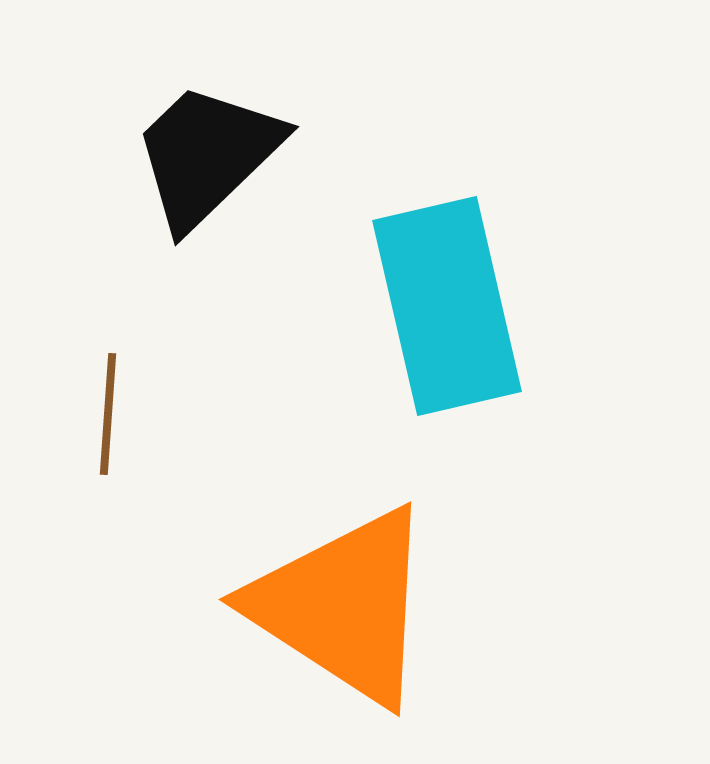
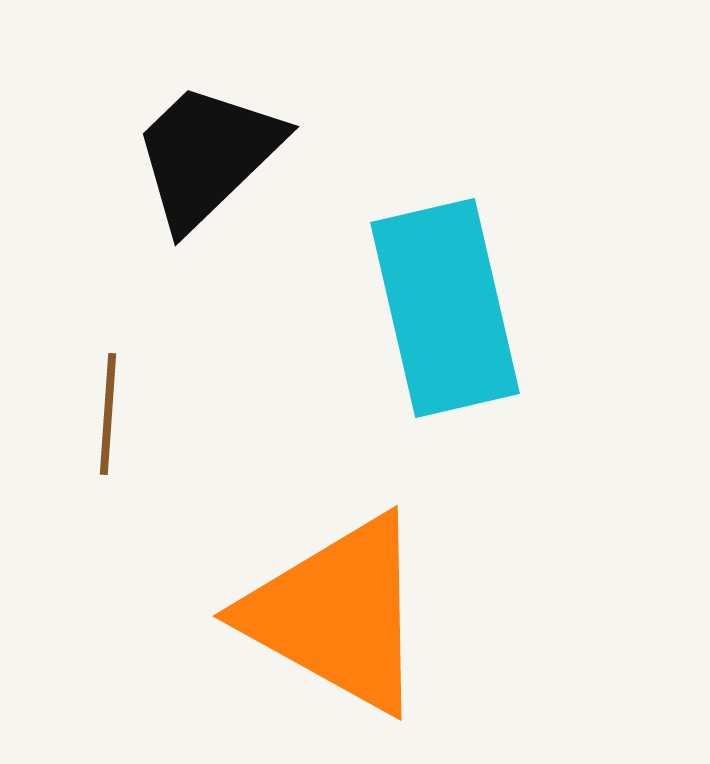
cyan rectangle: moved 2 px left, 2 px down
orange triangle: moved 6 px left, 8 px down; rotated 4 degrees counterclockwise
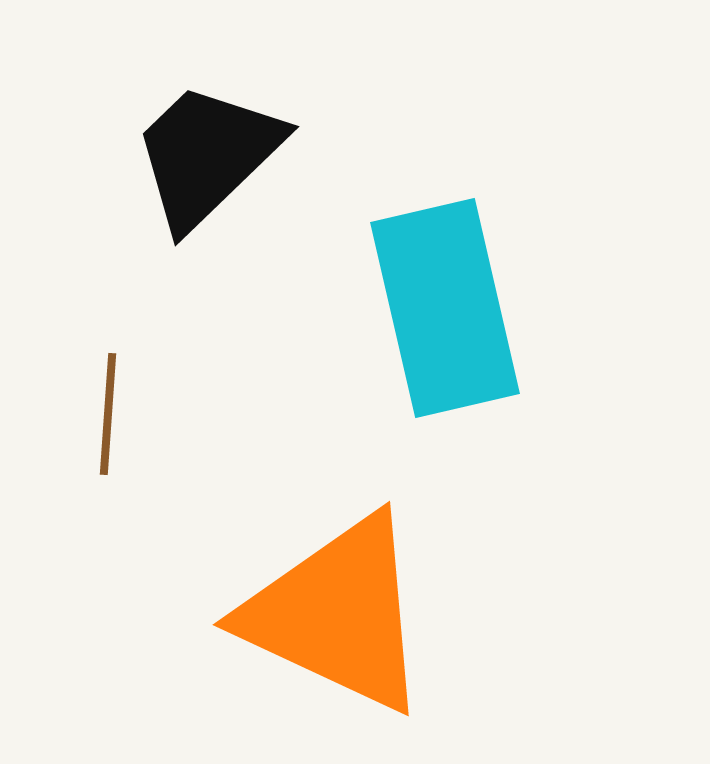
orange triangle: rotated 4 degrees counterclockwise
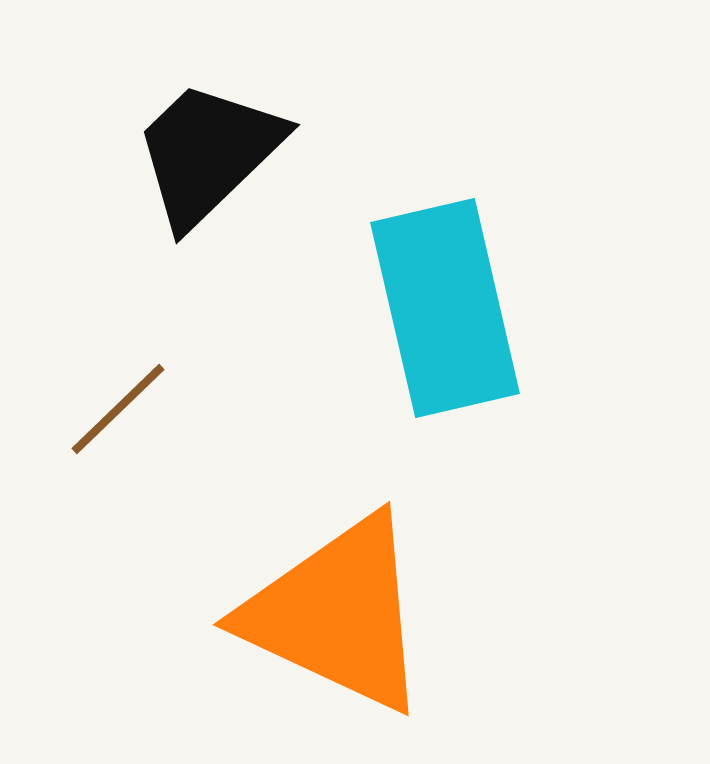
black trapezoid: moved 1 px right, 2 px up
brown line: moved 10 px right, 5 px up; rotated 42 degrees clockwise
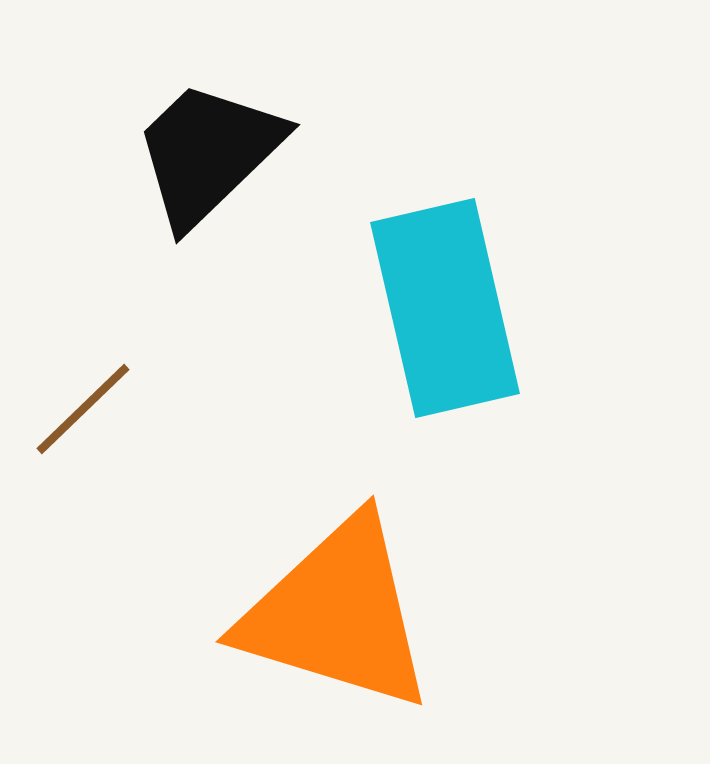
brown line: moved 35 px left
orange triangle: rotated 8 degrees counterclockwise
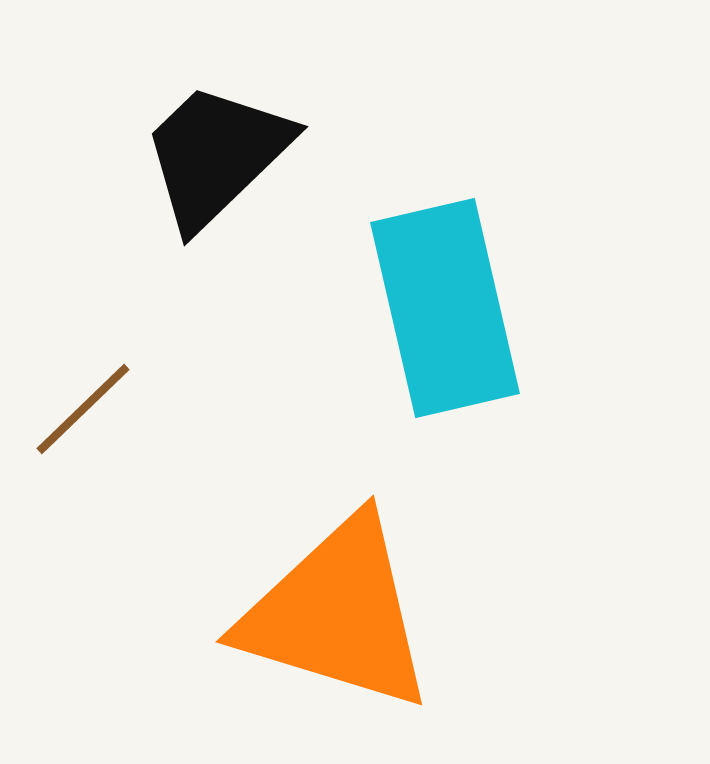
black trapezoid: moved 8 px right, 2 px down
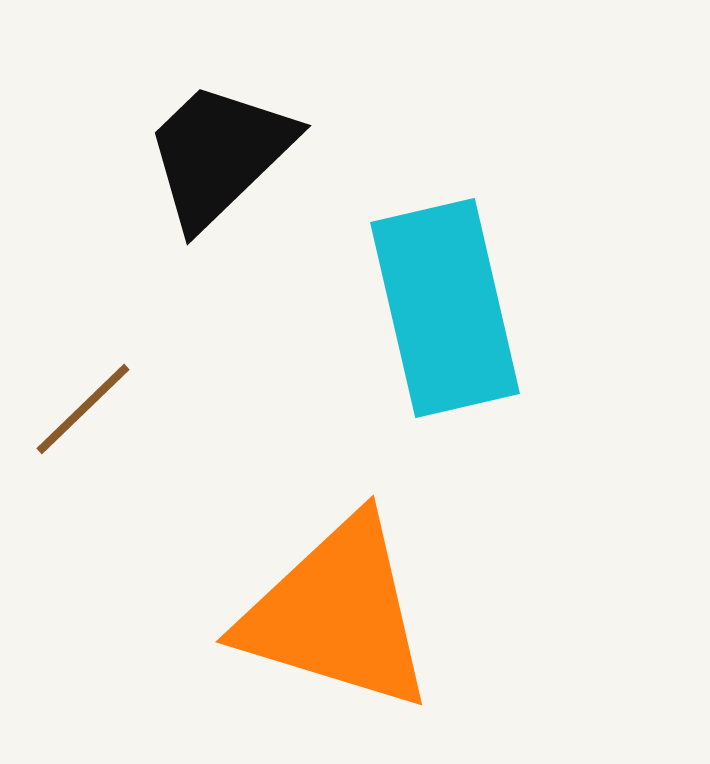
black trapezoid: moved 3 px right, 1 px up
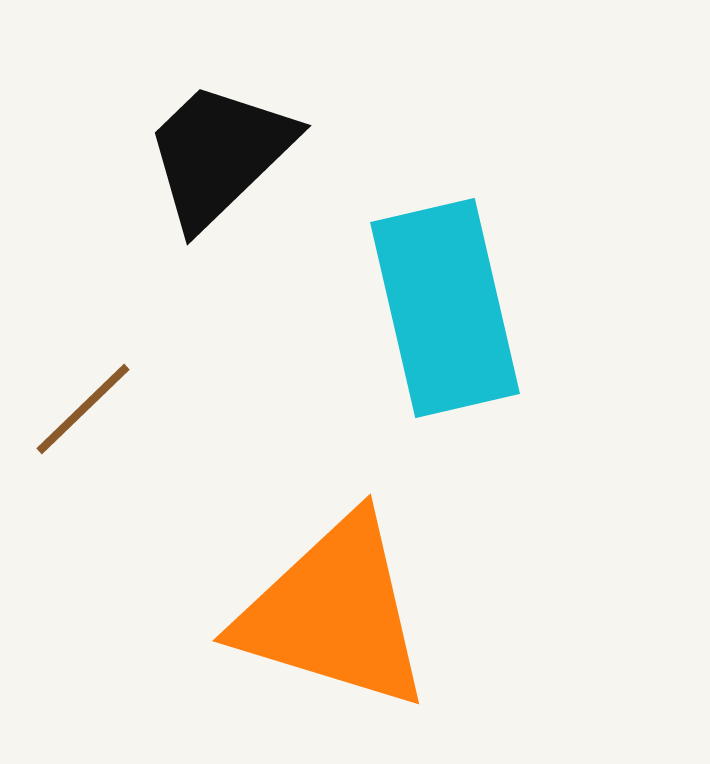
orange triangle: moved 3 px left, 1 px up
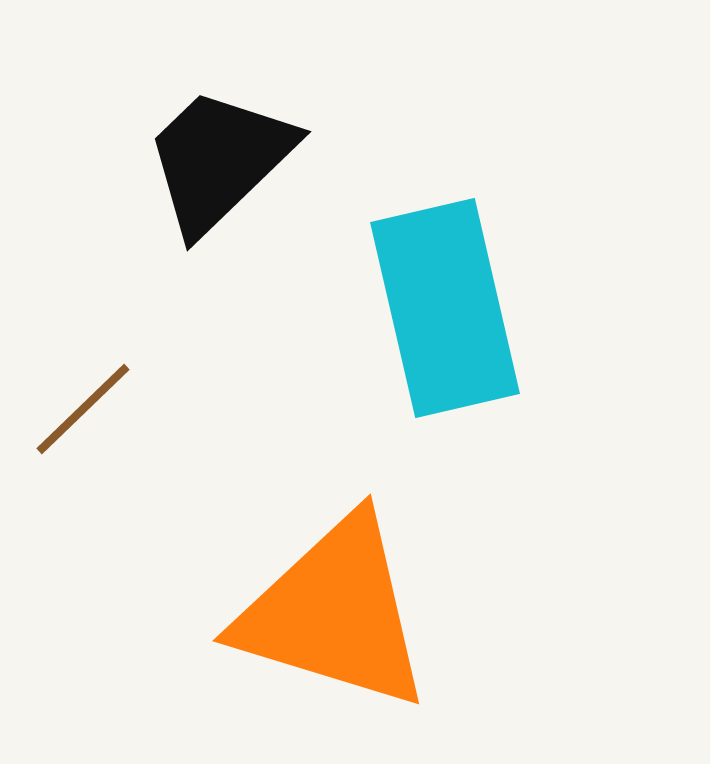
black trapezoid: moved 6 px down
